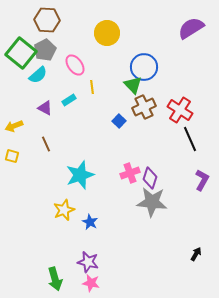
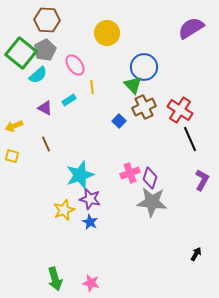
purple star: moved 2 px right, 63 px up
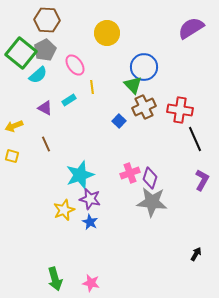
red cross: rotated 25 degrees counterclockwise
black line: moved 5 px right
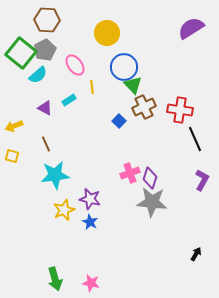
blue circle: moved 20 px left
cyan star: moved 25 px left; rotated 12 degrees clockwise
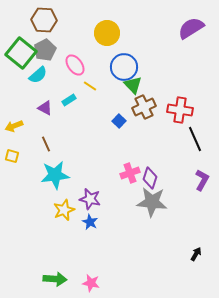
brown hexagon: moved 3 px left
yellow line: moved 2 px left, 1 px up; rotated 48 degrees counterclockwise
green arrow: rotated 70 degrees counterclockwise
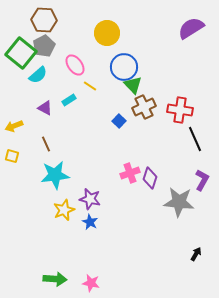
gray pentagon: moved 1 px left, 4 px up
gray star: moved 27 px right
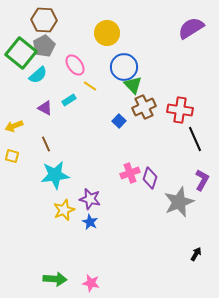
gray star: rotated 28 degrees counterclockwise
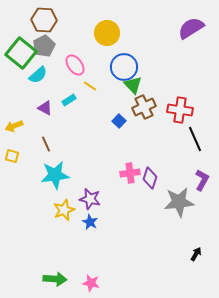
pink cross: rotated 12 degrees clockwise
gray star: rotated 16 degrees clockwise
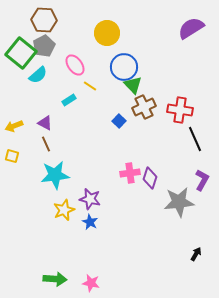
purple triangle: moved 15 px down
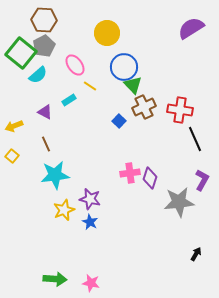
purple triangle: moved 11 px up
yellow square: rotated 24 degrees clockwise
